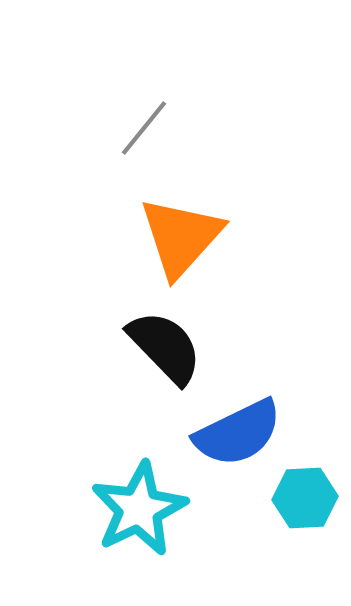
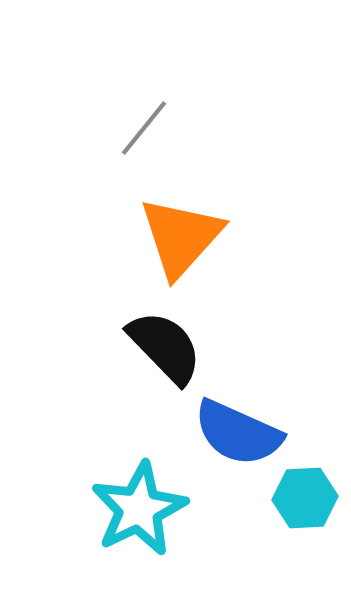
blue semicircle: rotated 50 degrees clockwise
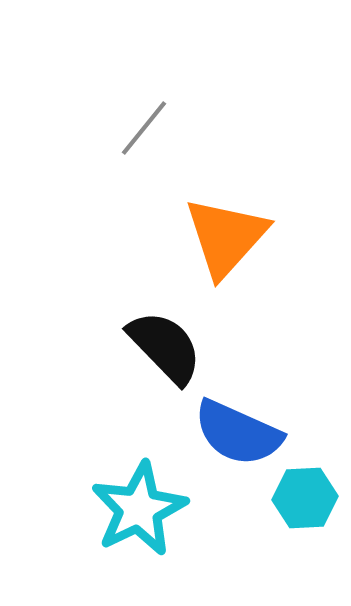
orange triangle: moved 45 px right
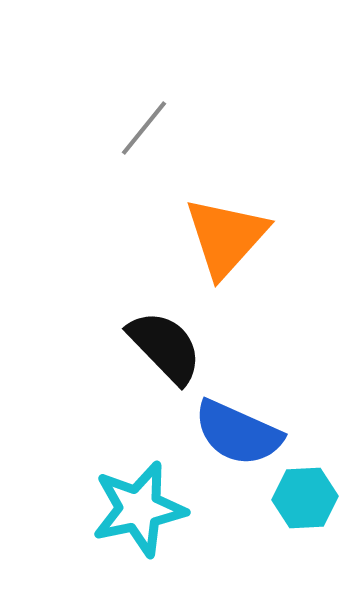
cyan star: rotated 14 degrees clockwise
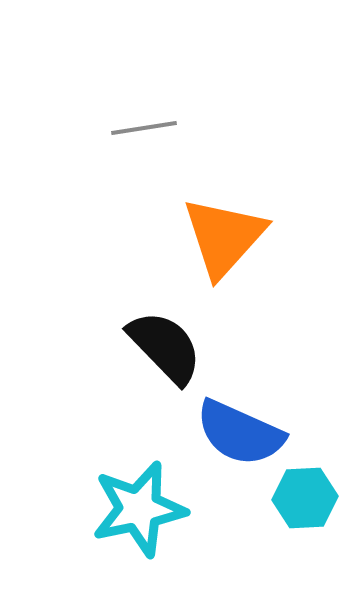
gray line: rotated 42 degrees clockwise
orange triangle: moved 2 px left
blue semicircle: moved 2 px right
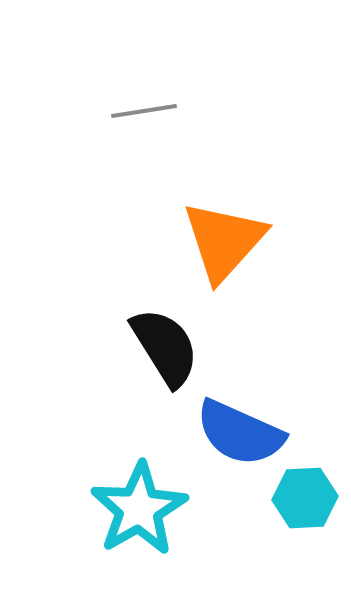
gray line: moved 17 px up
orange triangle: moved 4 px down
black semicircle: rotated 12 degrees clockwise
cyan star: rotated 18 degrees counterclockwise
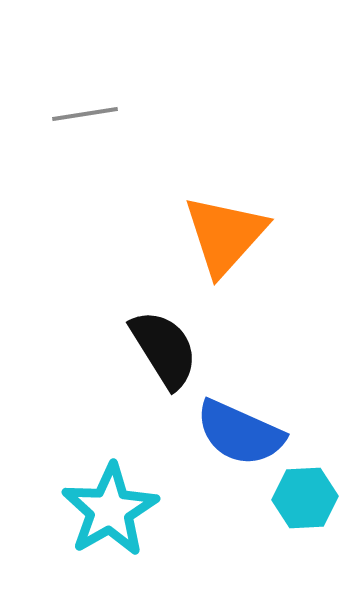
gray line: moved 59 px left, 3 px down
orange triangle: moved 1 px right, 6 px up
black semicircle: moved 1 px left, 2 px down
cyan star: moved 29 px left, 1 px down
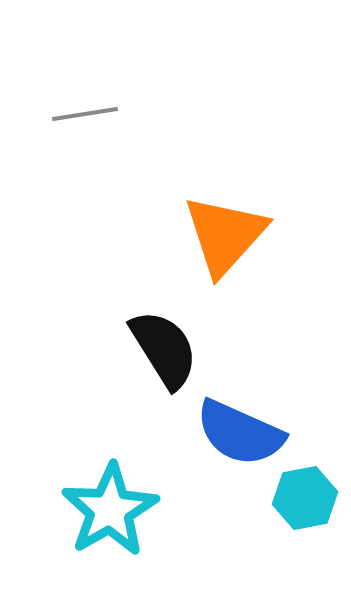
cyan hexagon: rotated 8 degrees counterclockwise
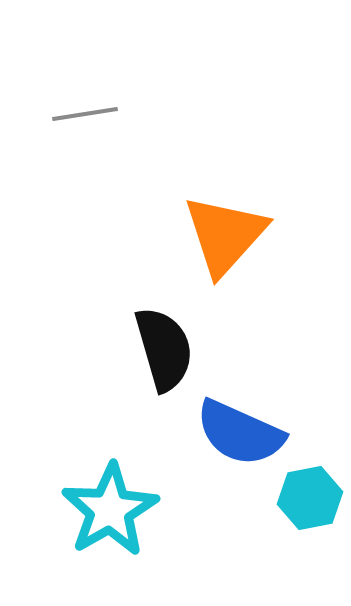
black semicircle: rotated 16 degrees clockwise
cyan hexagon: moved 5 px right
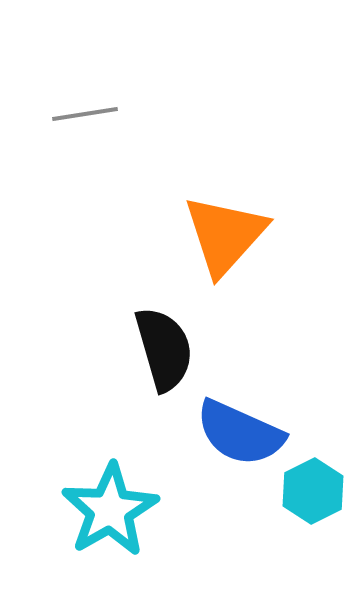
cyan hexagon: moved 3 px right, 7 px up; rotated 16 degrees counterclockwise
